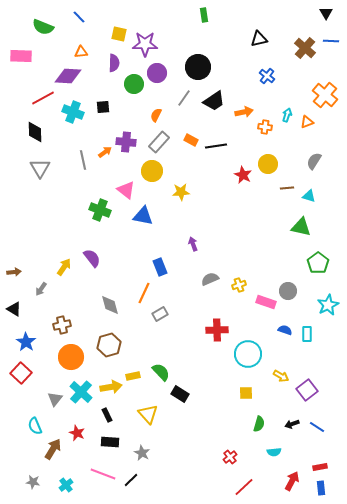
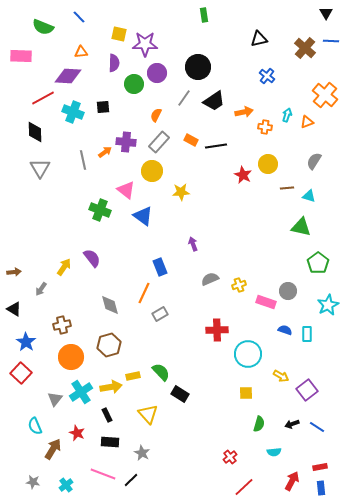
blue triangle at (143, 216): rotated 25 degrees clockwise
cyan cross at (81, 392): rotated 15 degrees clockwise
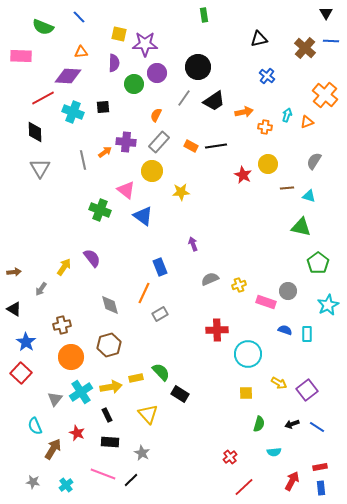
orange rectangle at (191, 140): moved 6 px down
yellow rectangle at (133, 376): moved 3 px right, 2 px down
yellow arrow at (281, 376): moved 2 px left, 7 px down
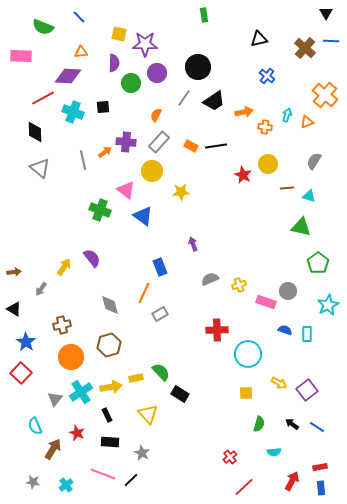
green circle at (134, 84): moved 3 px left, 1 px up
gray triangle at (40, 168): rotated 20 degrees counterclockwise
black arrow at (292, 424): rotated 56 degrees clockwise
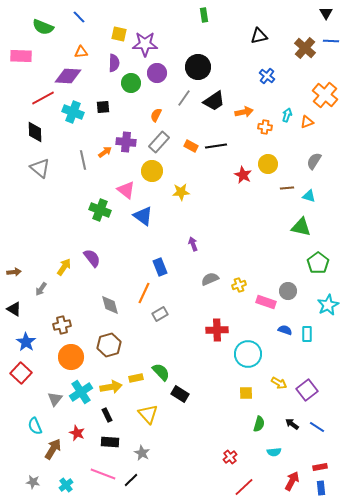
black triangle at (259, 39): moved 3 px up
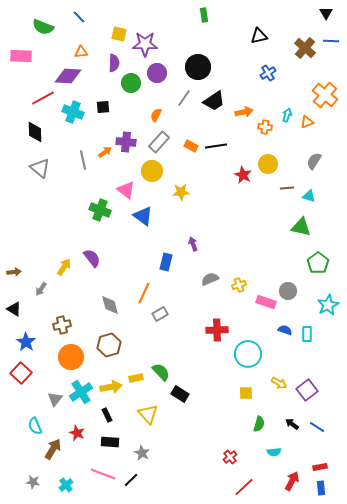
blue cross at (267, 76): moved 1 px right, 3 px up; rotated 21 degrees clockwise
blue rectangle at (160, 267): moved 6 px right, 5 px up; rotated 36 degrees clockwise
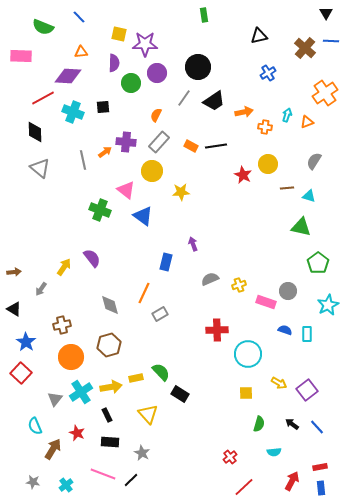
orange cross at (325, 95): moved 2 px up; rotated 15 degrees clockwise
blue line at (317, 427): rotated 14 degrees clockwise
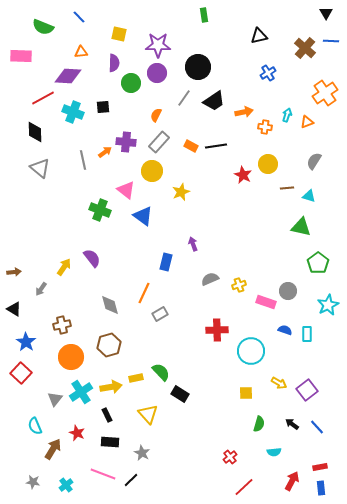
purple star at (145, 44): moved 13 px right, 1 px down
yellow star at (181, 192): rotated 18 degrees counterclockwise
cyan circle at (248, 354): moved 3 px right, 3 px up
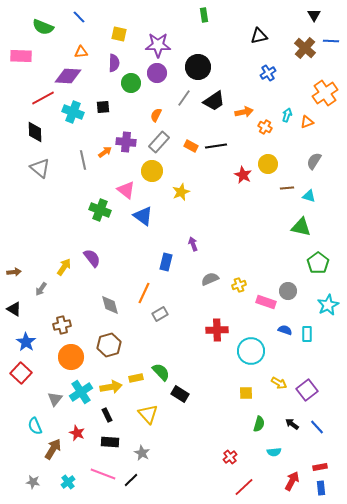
black triangle at (326, 13): moved 12 px left, 2 px down
orange cross at (265, 127): rotated 24 degrees clockwise
cyan cross at (66, 485): moved 2 px right, 3 px up
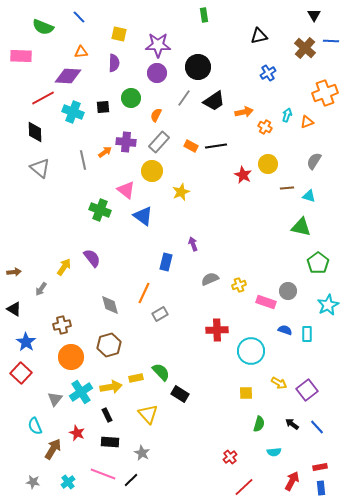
green circle at (131, 83): moved 15 px down
orange cross at (325, 93): rotated 15 degrees clockwise
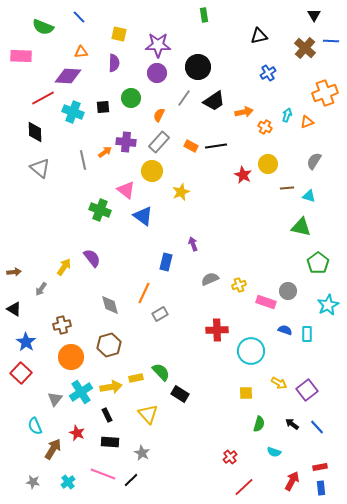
orange semicircle at (156, 115): moved 3 px right
cyan semicircle at (274, 452): rotated 24 degrees clockwise
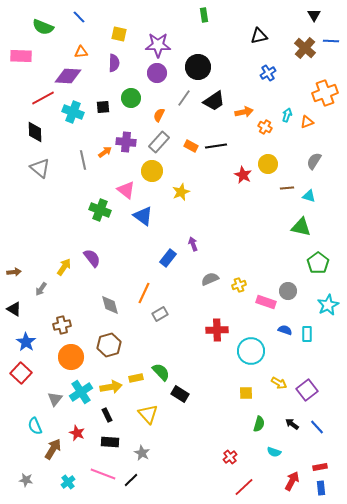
blue rectangle at (166, 262): moved 2 px right, 4 px up; rotated 24 degrees clockwise
gray star at (33, 482): moved 7 px left, 2 px up
